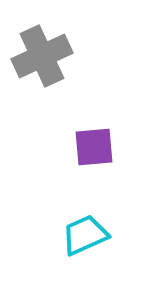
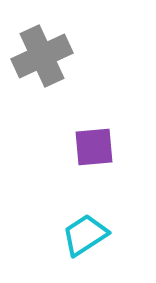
cyan trapezoid: rotated 9 degrees counterclockwise
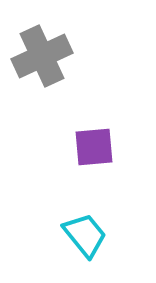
cyan trapezoid: rotated 84 degrees clockwise
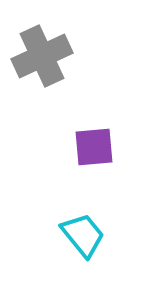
cyan trapezoid: moved 2 px left
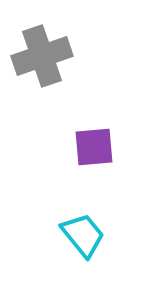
gray cross: rotated 6 degrees clockwise
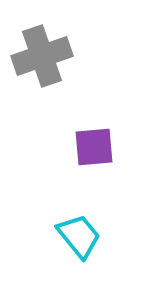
cyan trapezoid: moved 4 px left, 1 px down
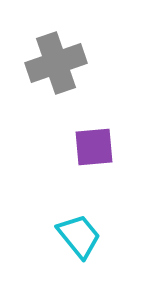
gray cross: moved 14 px right, 7 px down
